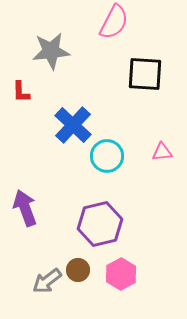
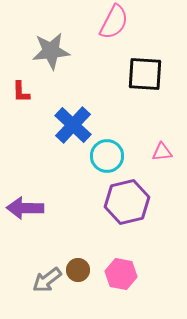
purple arrow: rotated 69 degrees counterclockwise
purple hexagon: moved 27 px right, 22 px up
pink hexagon: rotated 20 degrees counterclockwise
gray arrow: moved 1 px up
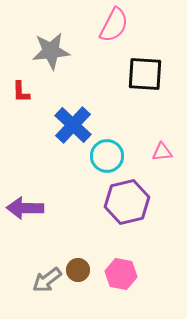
pink semicircle: moved 3 px down
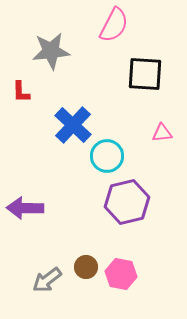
pink triangle: moved 19 px up
brown circle: moved 8 px right, 3 px up
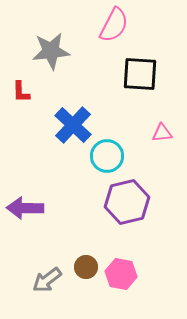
black square: moved 5 px left
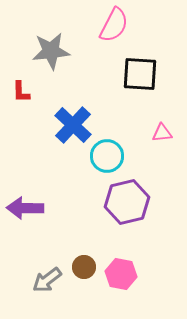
brown circle: moved 2 px left
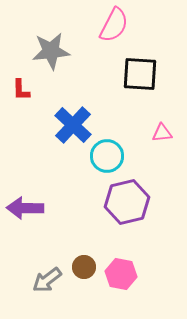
red L-shape: moved 2 px up
